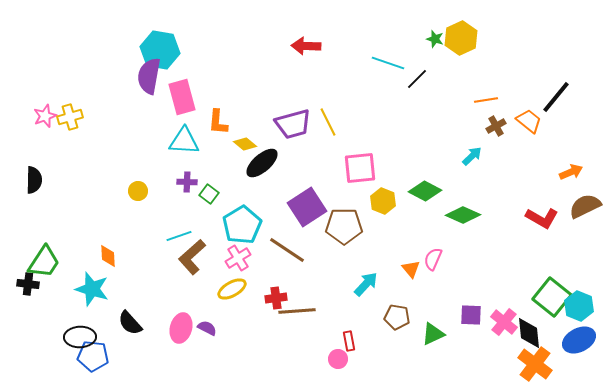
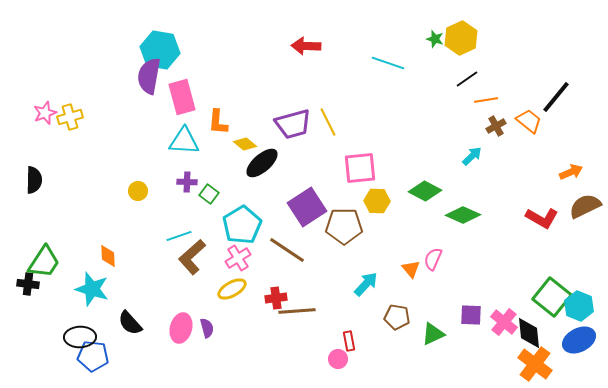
black line at (417, 79): moved 50 px right; rotated 10 degrees clockwise
pink star at (45, 116): moved 3 px up
yellow hexagon at (383, 201): moved 6 px left; rotated 20 degrees counterclockwise
purple semicircle at (207, 328): rotated 48 degrees clockwise
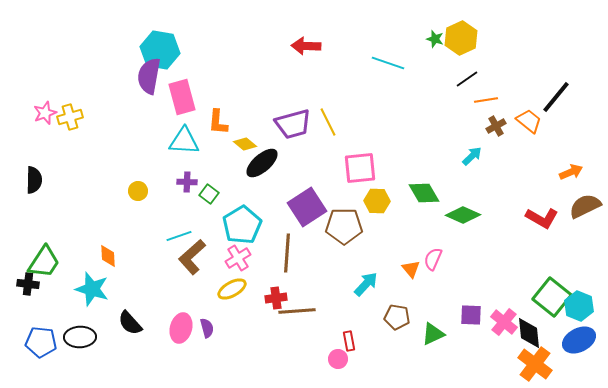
green diamond at (425, 191): moved 1 px left, 2 px down; rotated 32 degrees clockwise
brown line at (287, 250): moved 3 px down; rotated 60 degrees clockwise
blue pentagon at (93, 356): moved 52 px left, 14 px up
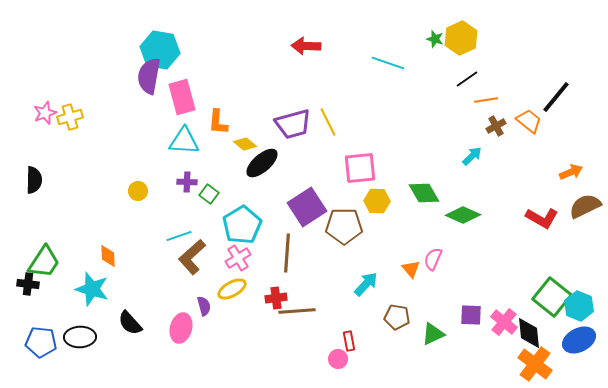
purple semicircle at (207, 328): moved 3 px left, 22 px up
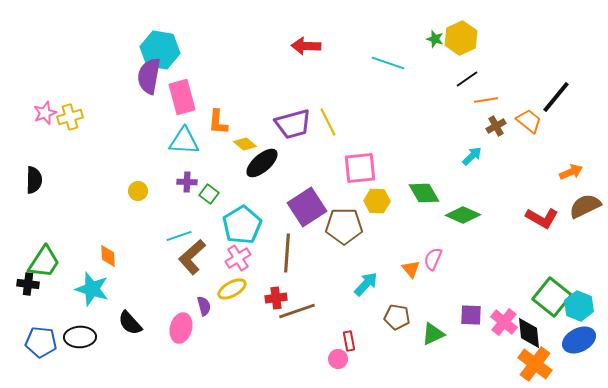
brown line at (297, 311): rotated 15 degrees counterclockwise
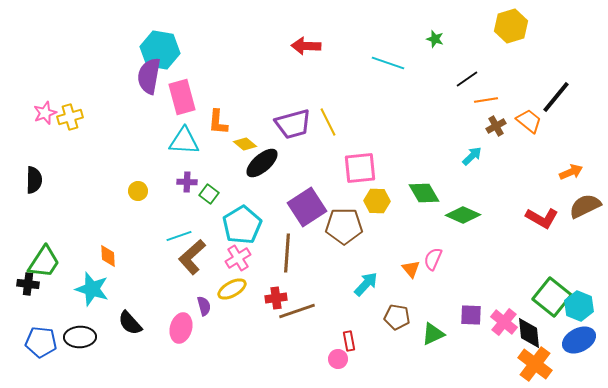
yellow hexagon at (461, 38): moved 50 px right, 12 px up; rotated 8 degrees clockwise
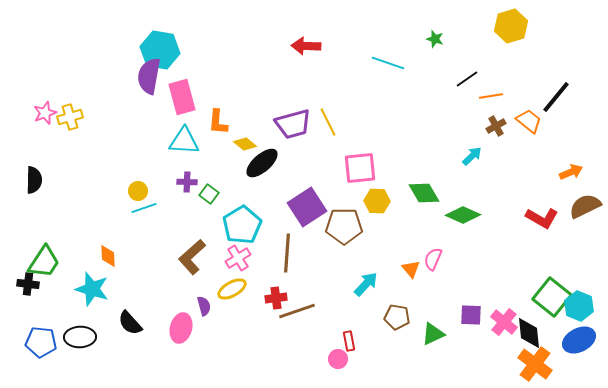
orange line at (486, 100): moved 5 px right, 4 px up
cyan line at (179, 236): moved 35 px left, 28 px up
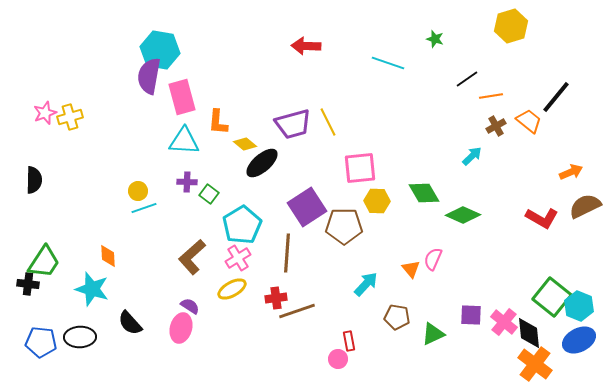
purple semicircle at (204, 306): moved 14 px left; rotated 42 degrees counterclockwise
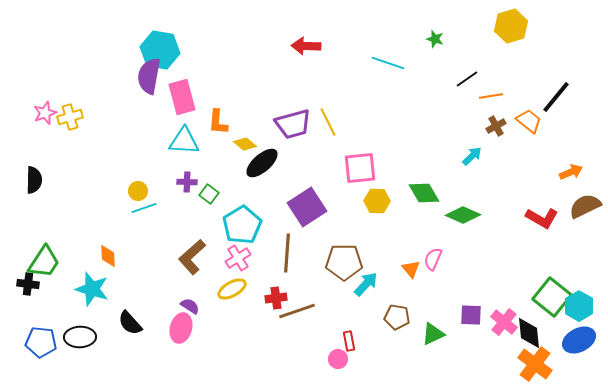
brown pentagon at (344, 226): moved 36 px down
cyan hexagon at (579, 306): rotated 8 degrees clockwise
